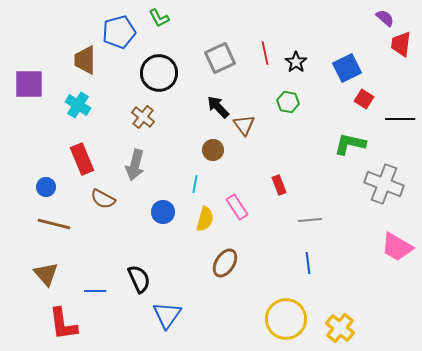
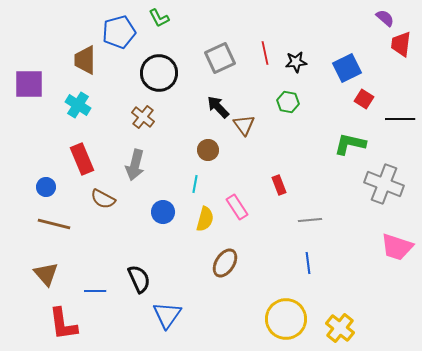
black star at (296, 62): rotated 30 degrees clockwise
brown circle at (213, 150): moved 5 px left
pink trapezoid at (397, 247): rotated 12 degrees counterclockwise
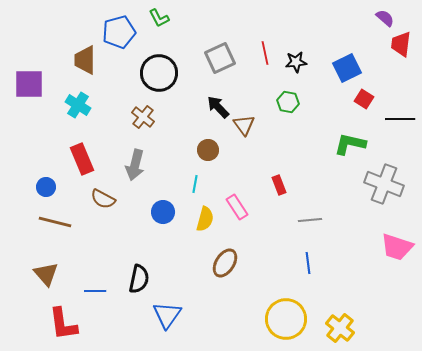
brown line at (54, 224): moved 1 px right, 2 px up
black semicircle at (139, 279): rotated 36 degrees clockwise
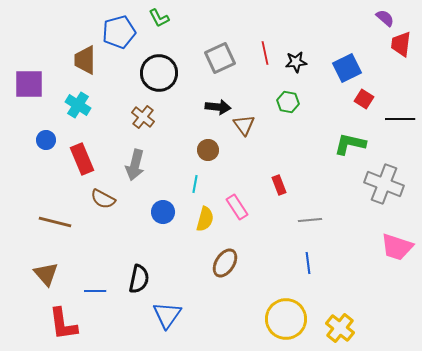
black arrow at (218, 107): rotated 140 degrees clockwise
blue circle at (46, 187): moved 47 px up
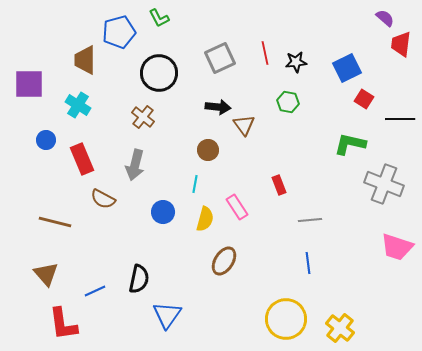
brown ellipse at (225, 263): moved 1 px left, 2 px up
blue line at (95, 291): rotated 25 degrees counterclockwise
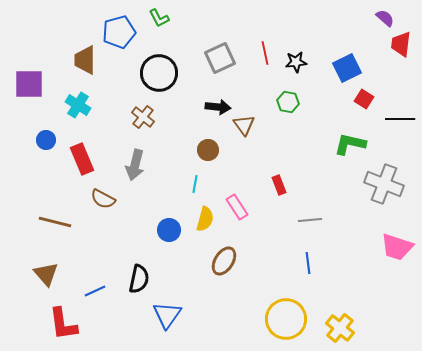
blue circle at (163, 212): moved 6 px right, 18 px down
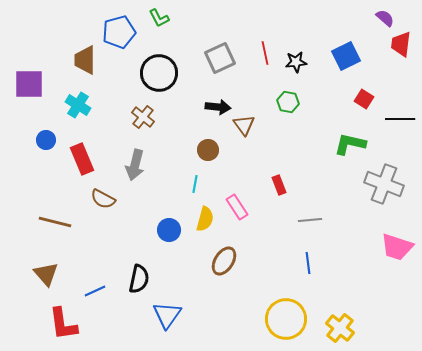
blue square at (347, 68): moved 1 px left, 12 px up
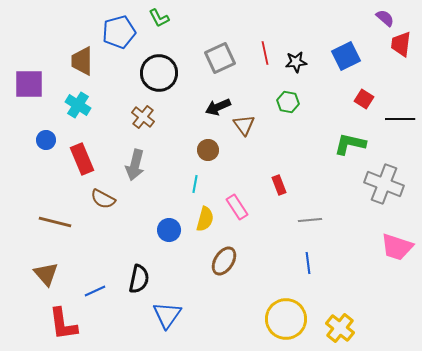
brown trapezoid at (85, 60): moved 3 px left, 1 px down
black arrow at (218, 107): rotated 150 degrees clockwise
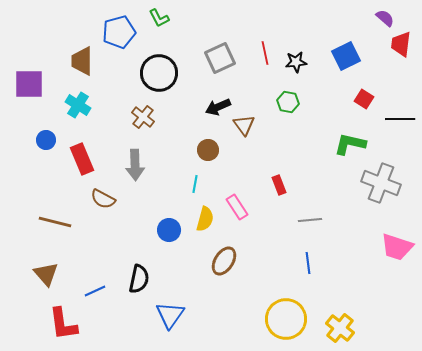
gray arrow at (135, 165): rotated 16 degrees counterclockwise
gray cross at (384, 184): moved 3 px left, 1 px up
blue triangle at (167, 315): moved 3 px right
